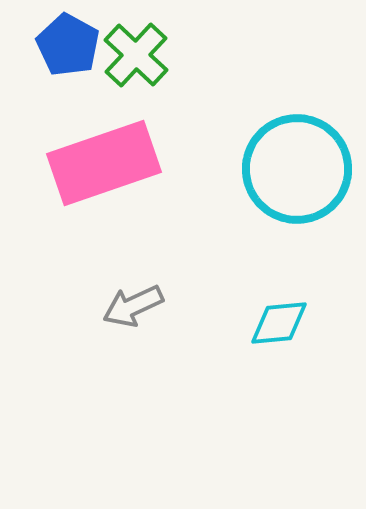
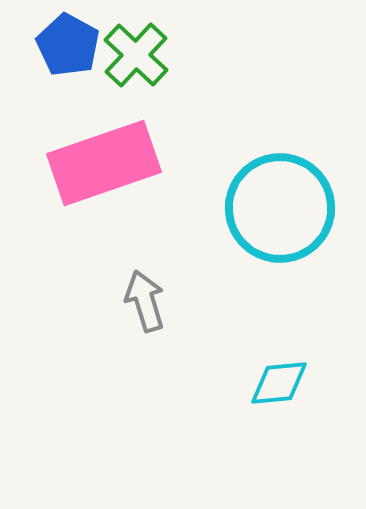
cyan circle: moved 17 px left, 39 px down
gray arrow: moved 12 px right, 5 px up; rotated 98 degrees clockwise
cyan diamond: moved 60 px down
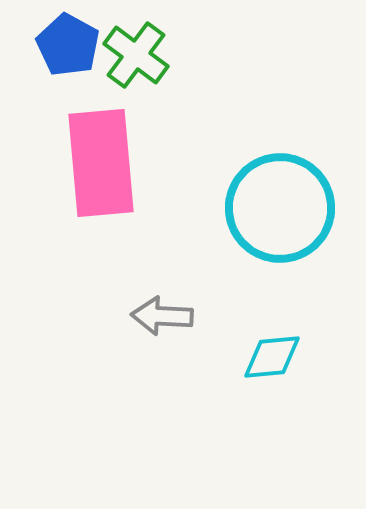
green cross: rotated 6 degrees counterclockwise
pink rectangle: moved 3 px left; rotated 76 degrees counterclockwise
gray arrow: moved 17 px right, 15 px down; rotated 70 degrees counterclockwise
cyan diamond: moved 7 px left, 26 px up
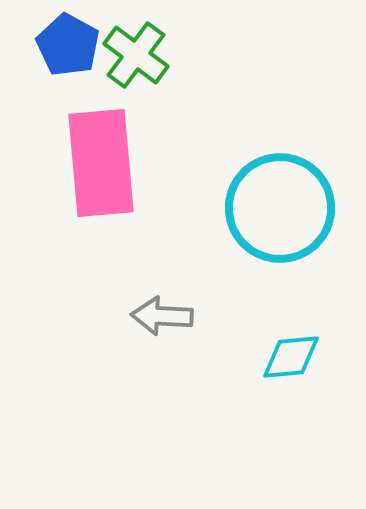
cyan diamond: moved 19 px right
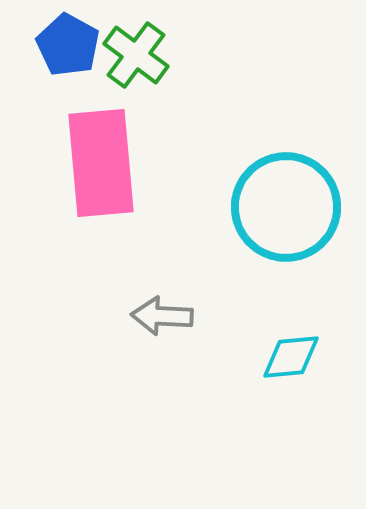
cyan circle: moved 6 px right, 1 px up
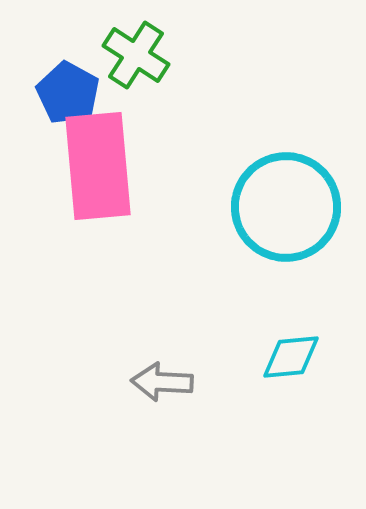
blue pentagon: moved 48 px down
green cross: rotated 4 degrees counterclockwise
pink rectangle: moved 3 px left, 3 px down
gray arrow: moved 66 px down
